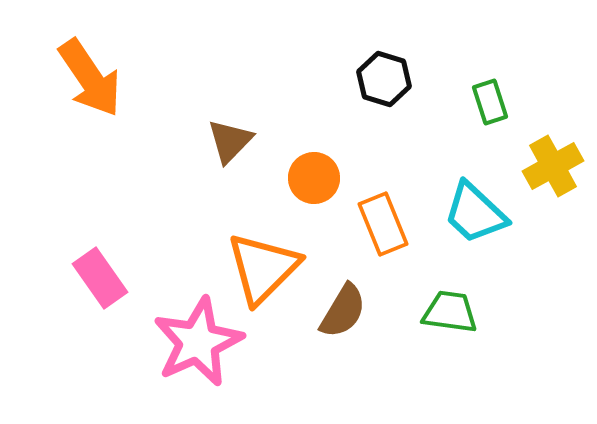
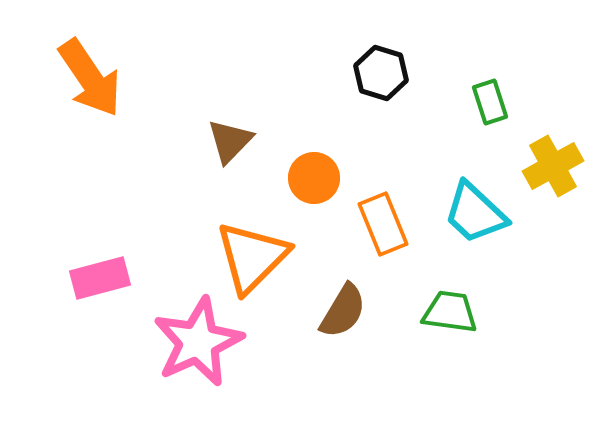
black hexagon: moved 3 px left, 6 px up
orange triangle: moved 11 px left, 11 px up
pink rectangle: rotated 70 degrees counterclockwise
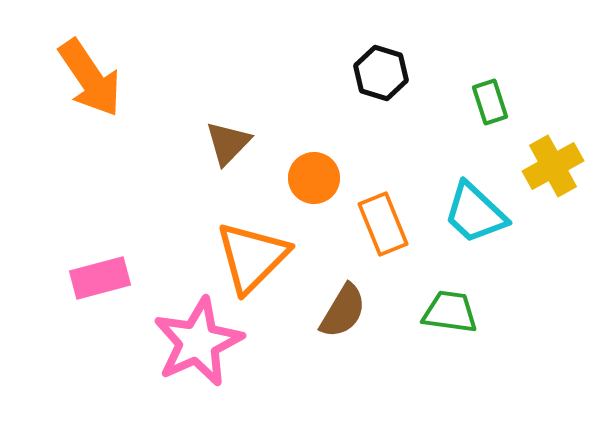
brown triangle: moved 2 px left, 2 px down
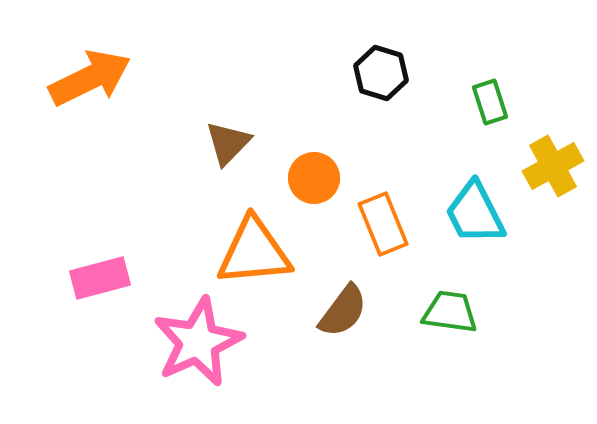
orange arrow: rotated 82 degrees counterclockwise
cyan trapezoid: rotated 20 degrees clockwise
orange triangle: moved 2 px right, 5 px up; rotated 40 degrees clockwise
brown semicircle: rotated 6 degrees clockwise
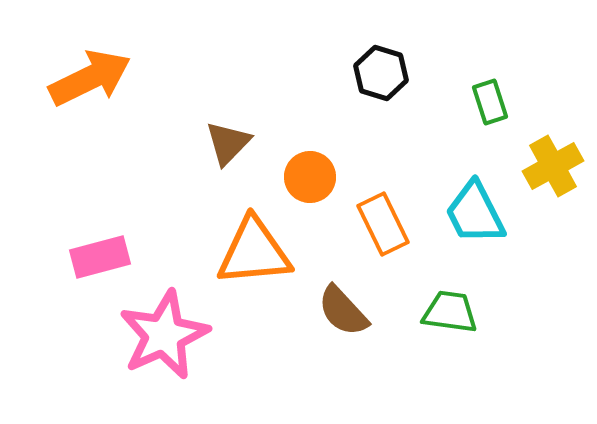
orange circle: moved 4 px left, 1 px up
orange rectangle: rotated 4 degrees counterclockwise
pink rectangle: moved 21 px up
brown semicircle: rotated 100 degrees clockwise
pink star: moved 34 px left, 7 px up
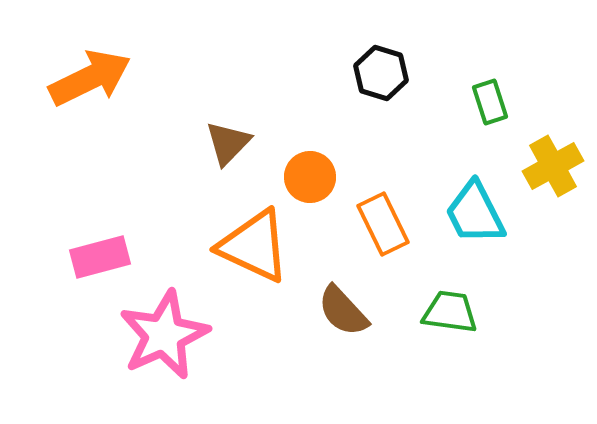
orange triangle: moved 6 px up; rotated 30 degrees clockwise
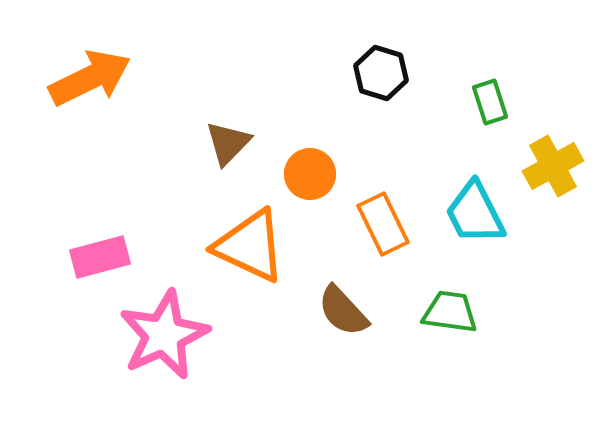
orange circle: moved 3 px up
orange triangle: moved 4 px left
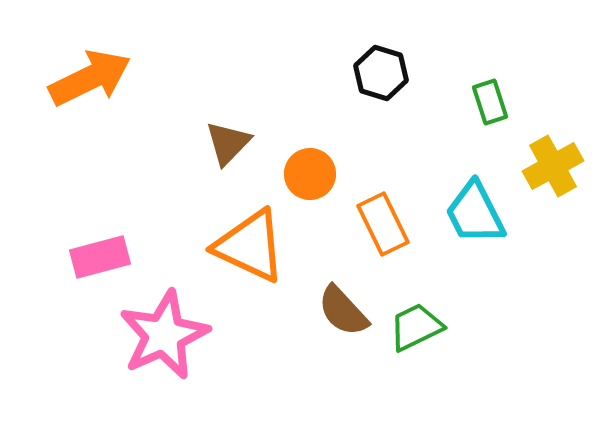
green trapezoid: moved 34 px left, 15 px down; rotated 34 degrees counterclockwise
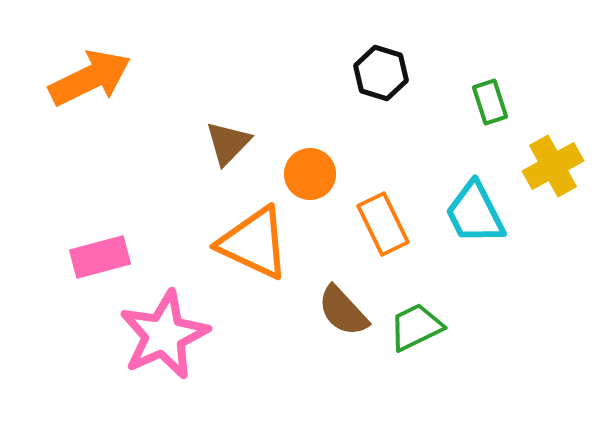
orange triangle: moved 4 px right, 3 px up
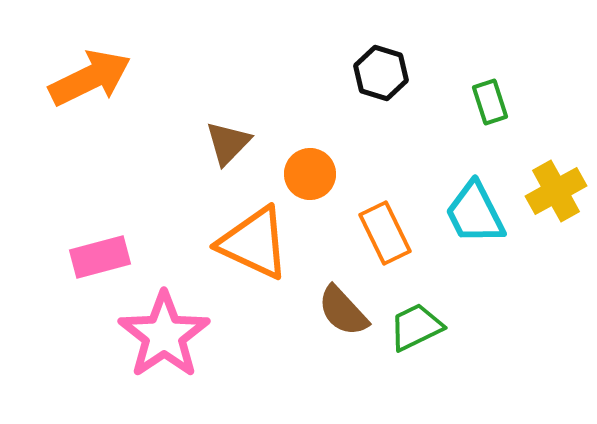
yellow cross: moved 3 px right, 25 px down
orange rectangle: moved 2 px right, 9 px down
pink star: rotated 10 degrees counterclockwise
